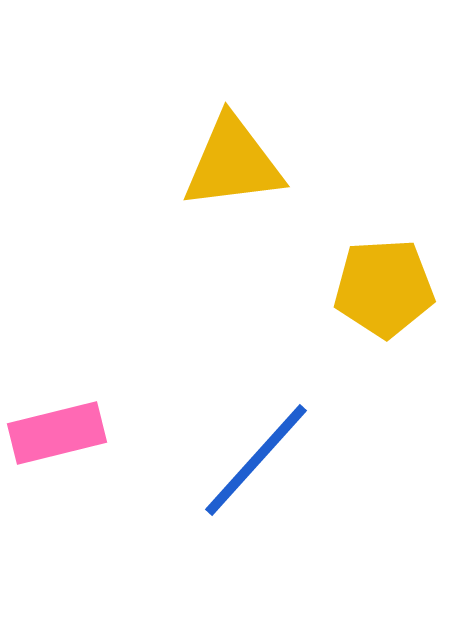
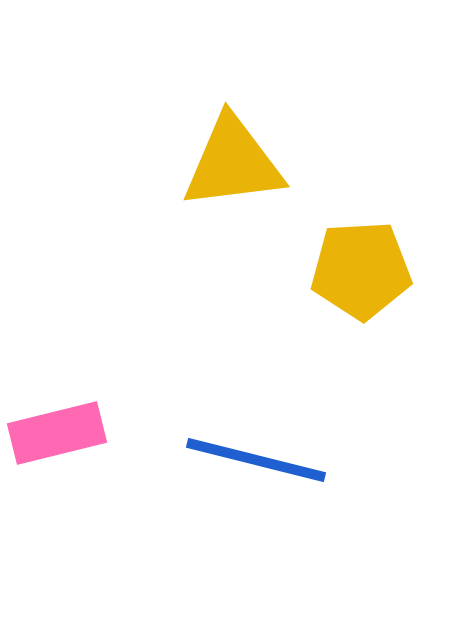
yellow pentagon: moved 23 px left, 18 px up
blue line: rotated 62 degrees clockwise
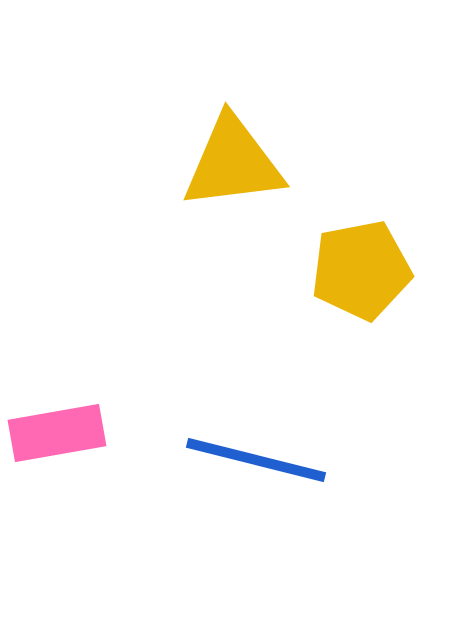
yellow pentagon: rotated 8 degrees counterclockwise
pink rectangle: rotated 4 degrees clockwise
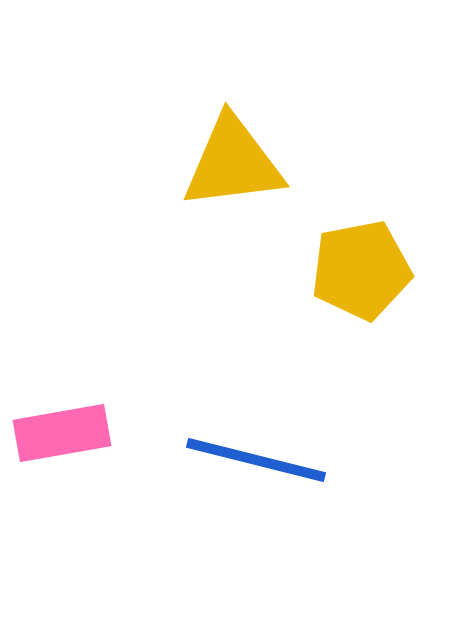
pink rectangle: moved 5 px right
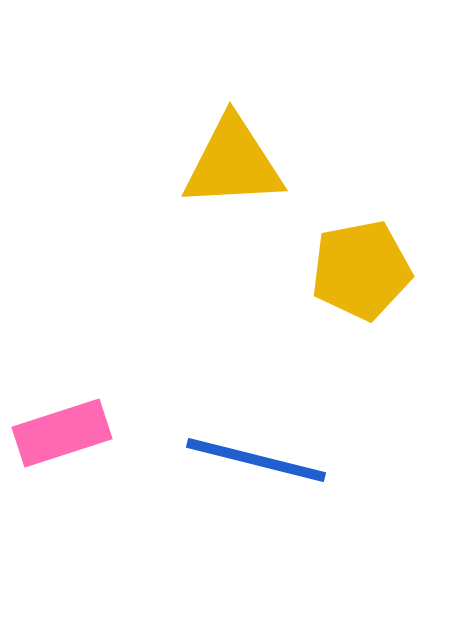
yellow triangle: rotated 4 degrees clockwise
pink rectangle: rotated 8 degrees counterclockwise
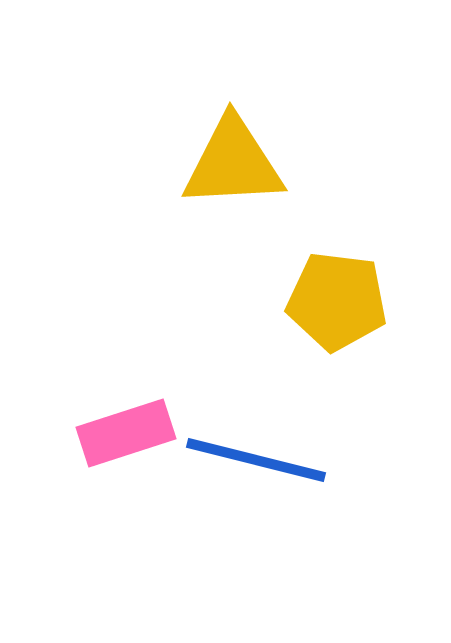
yellow pentagon: moved 24 px left, 31 px down; rotated 18 degrees clockwise
pink rectangle: moved 64 px right
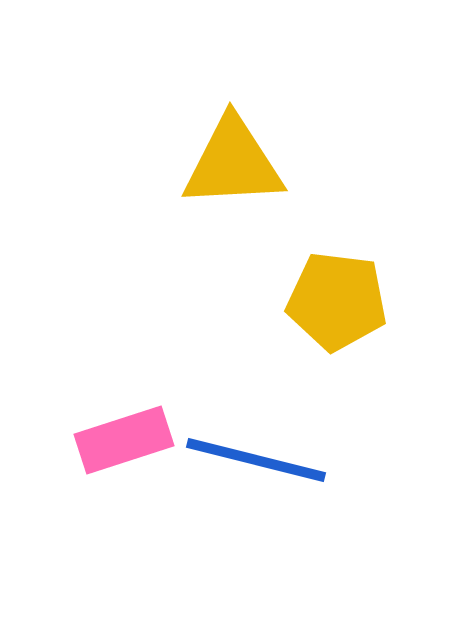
pink rectangle: moved 2 px left, 7 px down
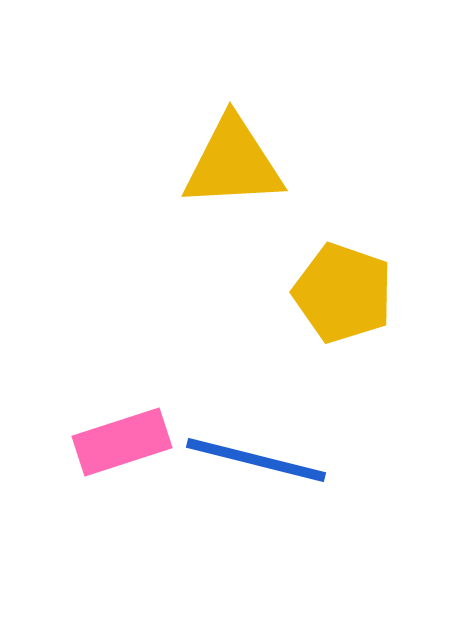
yellow pentagon: moved 6 px right, 8 px up; rotated 12 degrees clockwise
pink rectangle: moved 2 px left, 2 px down
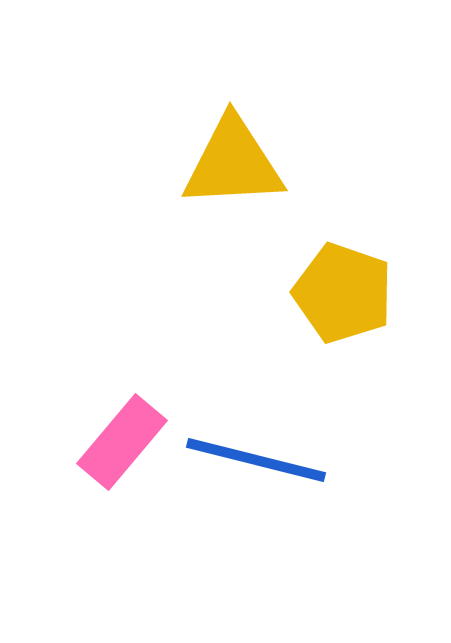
pink rectangle: rotated 32 degrees counterclockwise
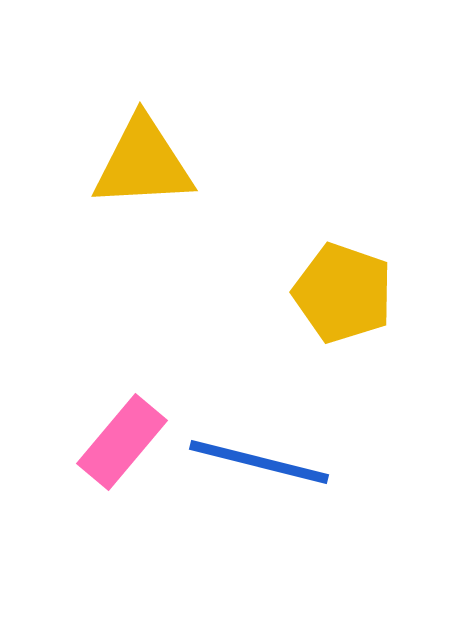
yellow triangle: moved 90 px left
blue line: moved 3 px right, 2 px down
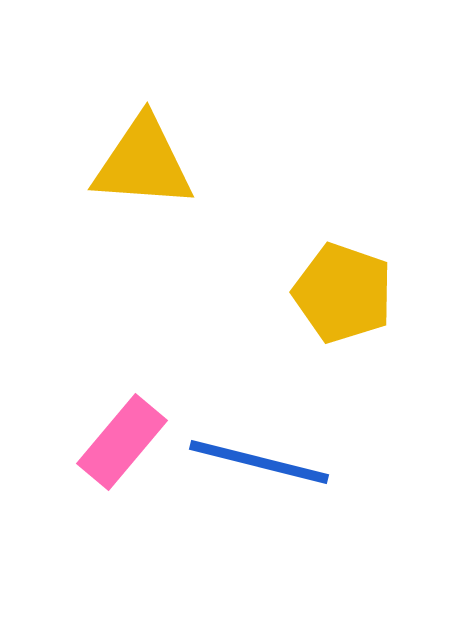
yellow triangle: rotated 7 degrees clockwise
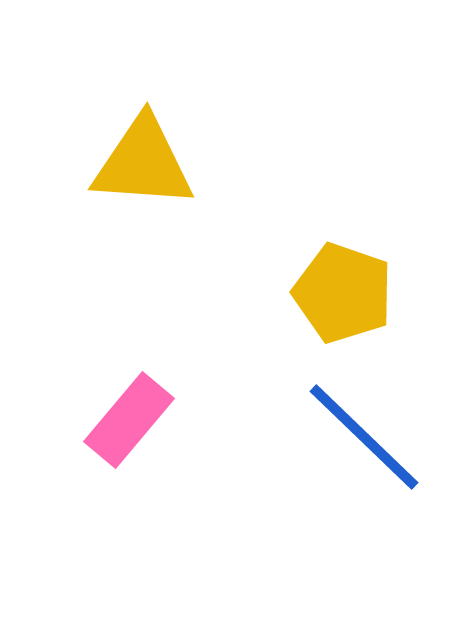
pink rectangle: moved 7 px right, 22 px up
blue line: moved 105 px right, 25 px up; rotated 30 degrees clockwise
